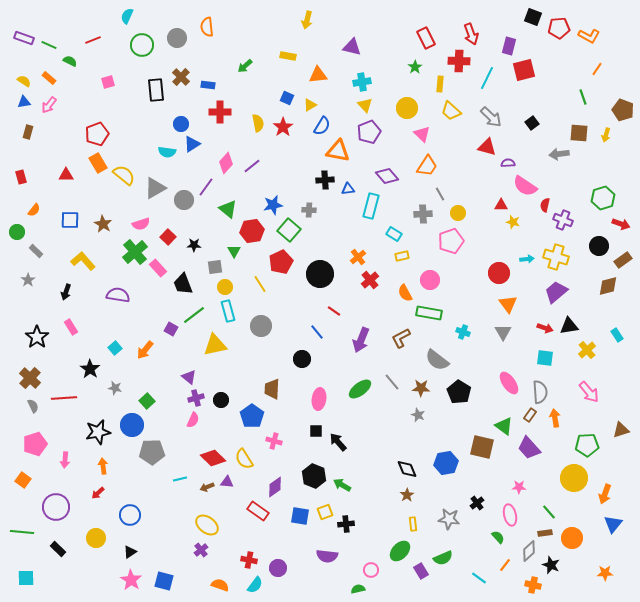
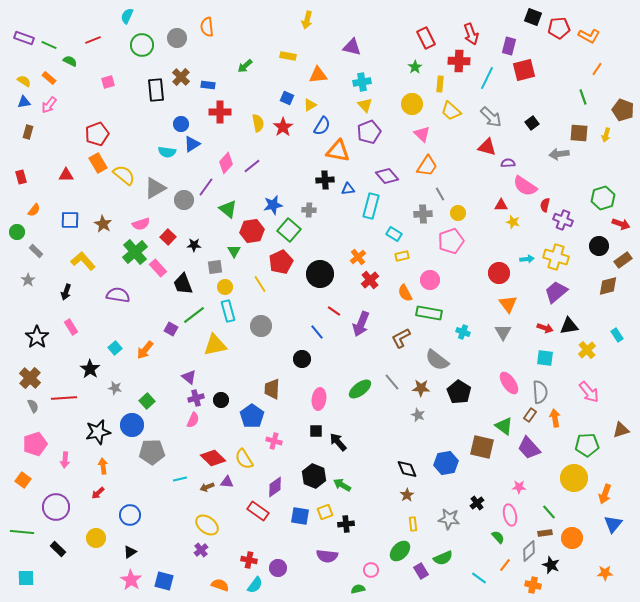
yellow circle at (407, 108): moved 5 px right, 4 px up
purple arrow at (361, 340): moved 16 px up
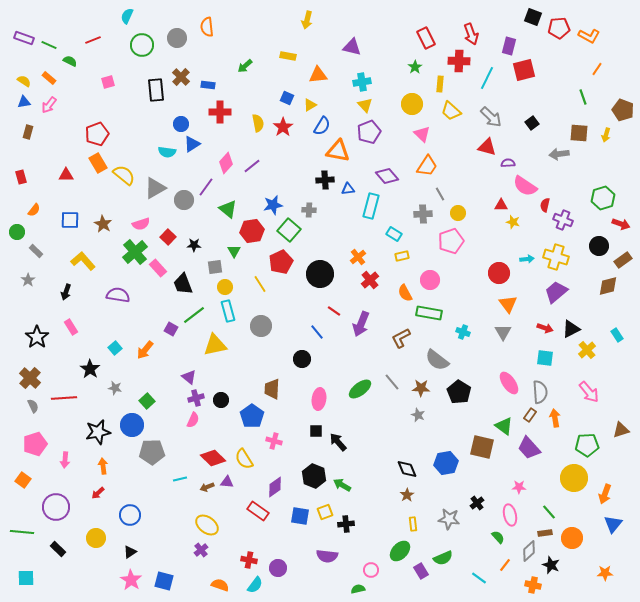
black triangle at (569, 326): moved 2 px right, 3 px down; rotated 18 degrees counterclockwise
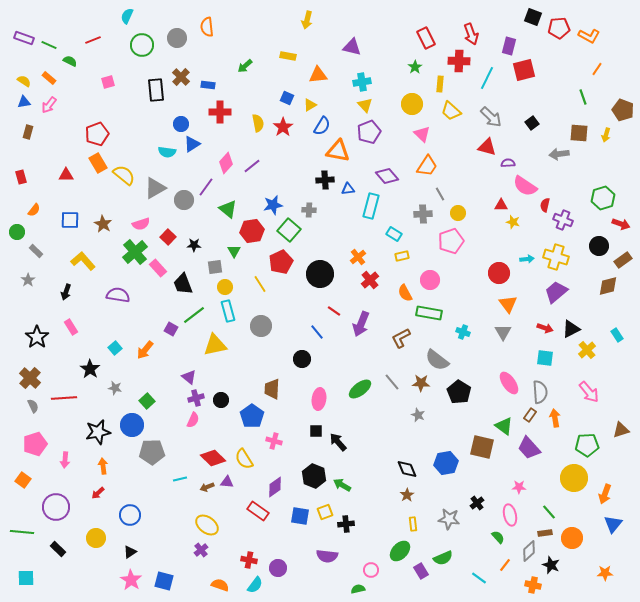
brown star at (421, 388): moved 5 px up
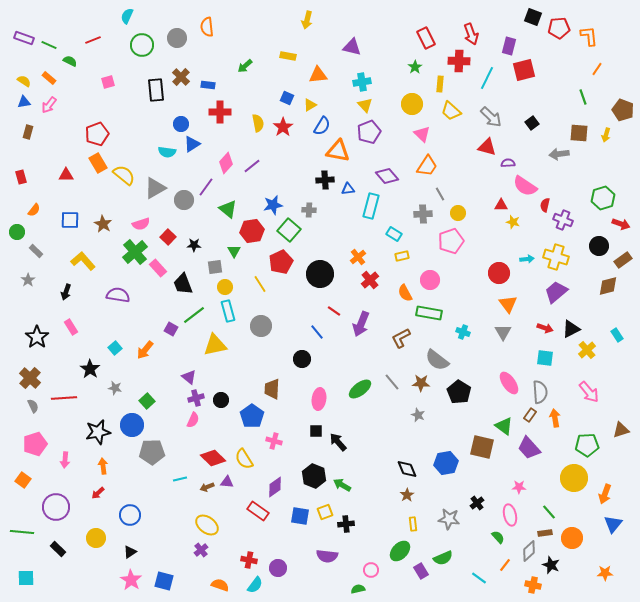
orange L-shape at (589, 36): rotated 125 degrees counterclockwise
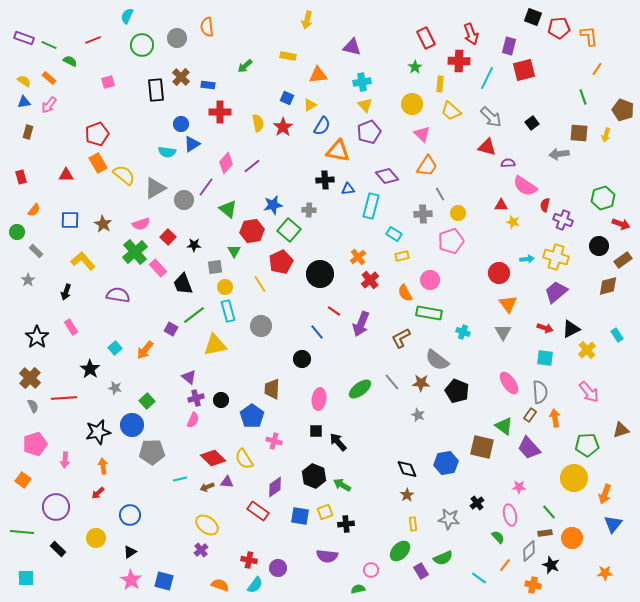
black pentagon at (459, 392): moved 2 px left, 1 px up; rotated 10 degrees counterclockwise
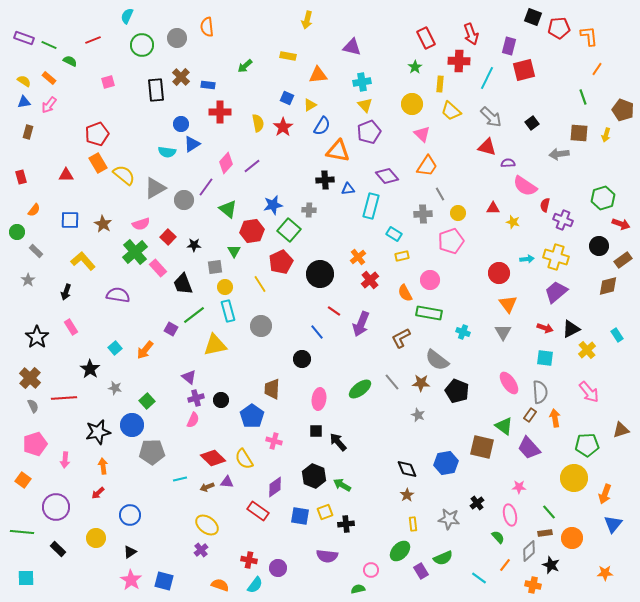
red triangle at (501, 205): moved 8 px left, 3 px down
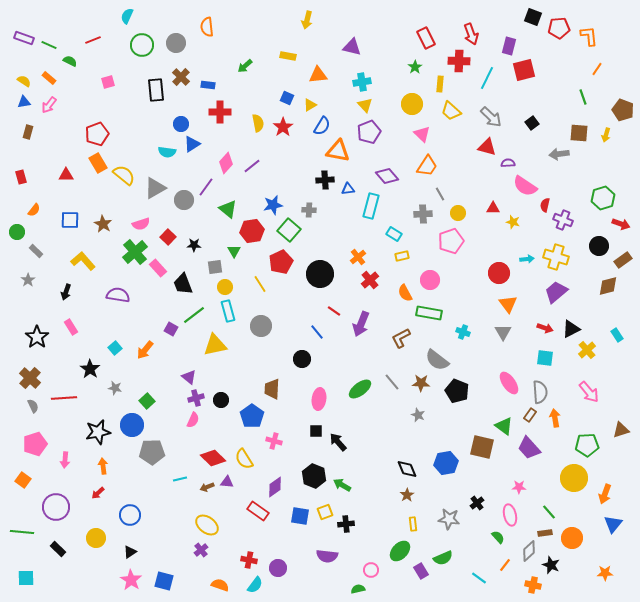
gray circle at (177, 38): moved 1 px left, 5 px down
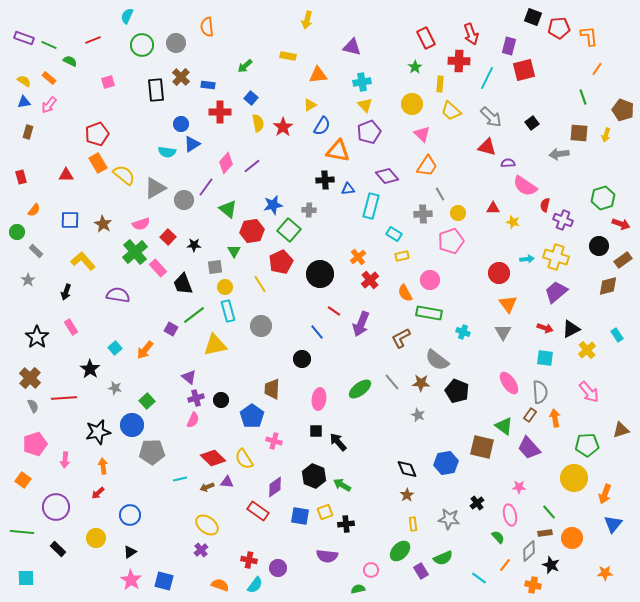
blue square at (287, 98): moved 36 px left; rotated 16 degrees clockwise
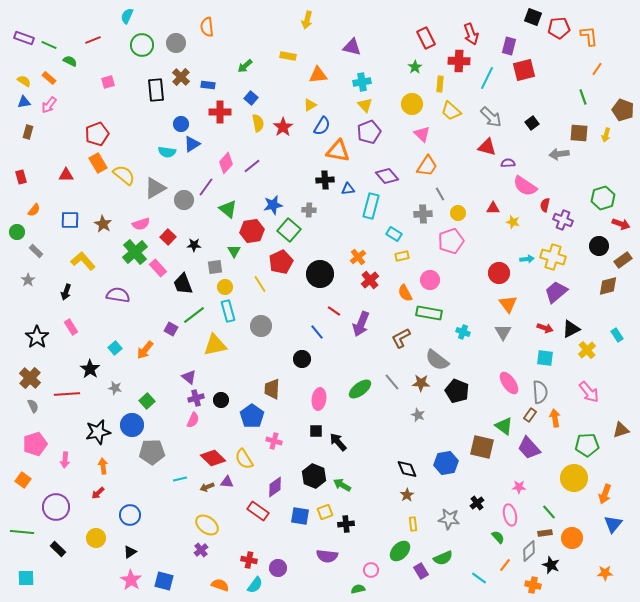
yellow cross at (556, 257): moved 3 px left
red line at (64, 398): moved 3 px right, 4 px up
